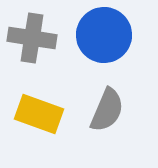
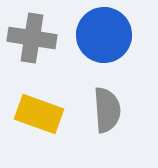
gray semicircle: rotated 27 degrees counterclockwise
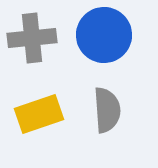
gray cross: rotated 15 degrees counterclockwise
yellow rectangle: rotated 39 degrees counterclockwise
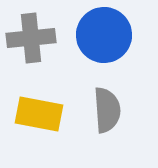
gray cross: moved 1 px left
yellow rectangle: rotated 30 degrees clockwise
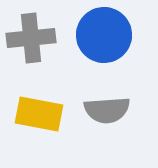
gray semicircle: rotated 90 degrees clockwise
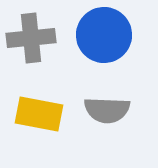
gray semicircle: rotated 6 degrees clockwise
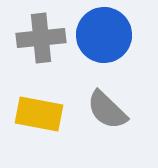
gray cross: moved 10 px right
gray semicircle: rotated 42 degrees clockwise
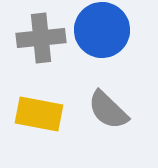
blue circle: moved 2 px left, 5 px up
gray semicircle: moved 1 px right
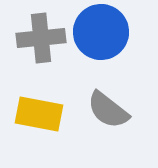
blue circle: moved 1 px left, 2 px down
gray semicircle: rotated 6 degrees counterclockwise
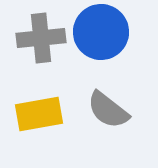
yellow rectangle: rotated 21 degrees counterclockwise
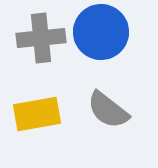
yellow rectangle: moved 2 px left
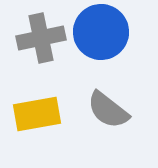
gray cross: rotated 6 degrees counterclockwise
